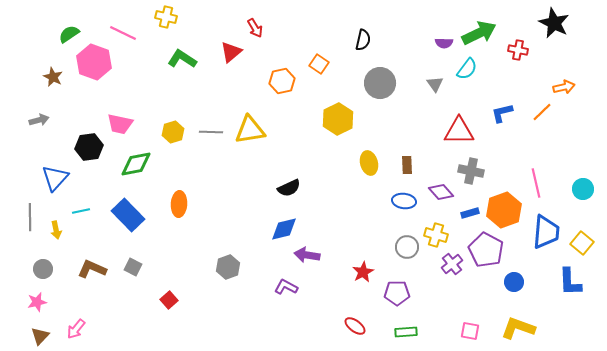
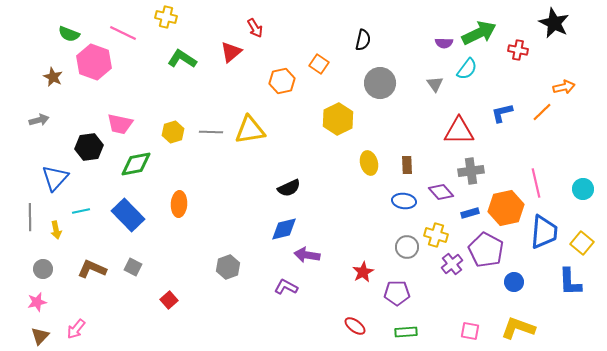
green semicircle at (69, 34): rotated 125 degrees counterclockwise
gray cross at (471, 171): rotated 20 degrees counterclockwise
orange hexagon at (504, 210): moved 2 px right, 2 px up; rotated 8 degrees clockwise
blue trapezoid at (546, 232): moved 2 px left
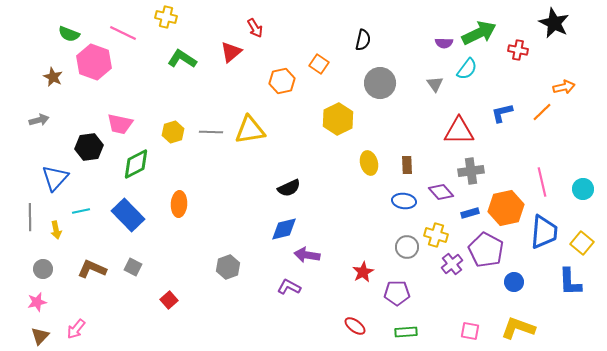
green diamond at (136, 164): rotated 16 degrees counterclockwise
pink line at (536, 183): moved 6 px right, 1 px up
purple L-shape at (286, 287): moved 3 px right
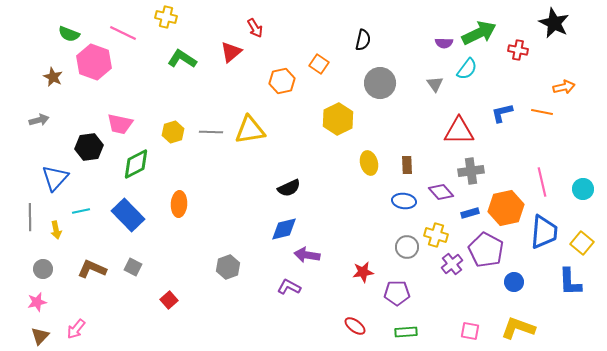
orange line at (542, 112): rotated 55 degrees clockwise
red star at (363, 272): rotated 20 degrees clockwise
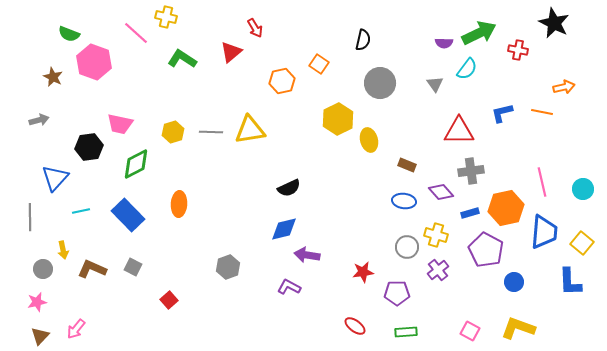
pink line at (123, 33): moved 13 px right; rotated 16 degrees clockwise
yellow ellipse at (369, 163): moved 23 px up
brown rectangle at (407, 165): rotated 66 degrees counterclockwise
yellow arrow at (56, 230): moved 7 px right, 20 px down
purple cross at (452, 264): moved 14 px left, 6 px down
pink square at (470, 331): rotated 18 degrees clockwise
